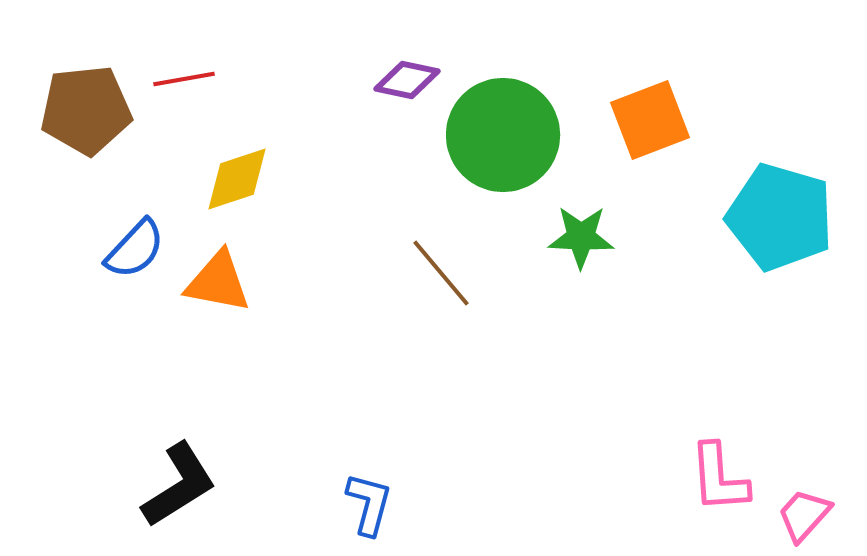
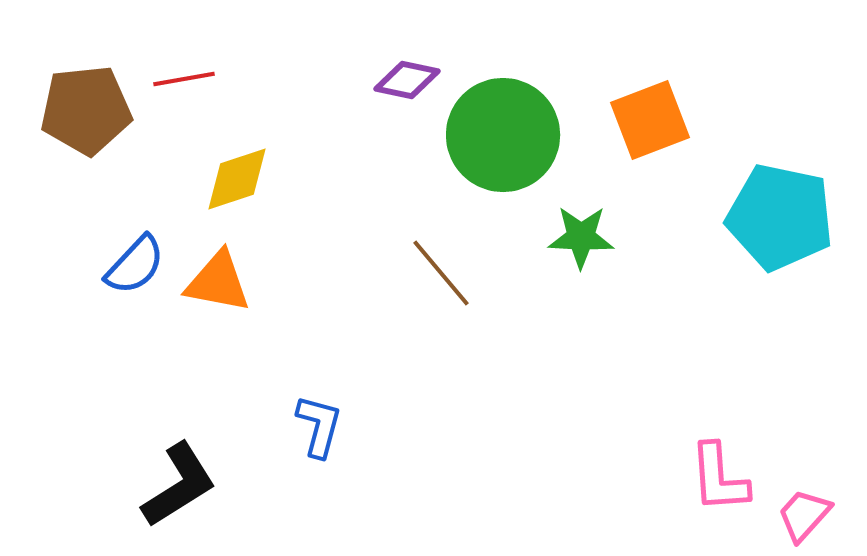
cyan pentagon: rotated 4 degrees counterclockwise
blue semicircle: moved 16 px down
blue L-shape: moved 50 px left, 78 px up
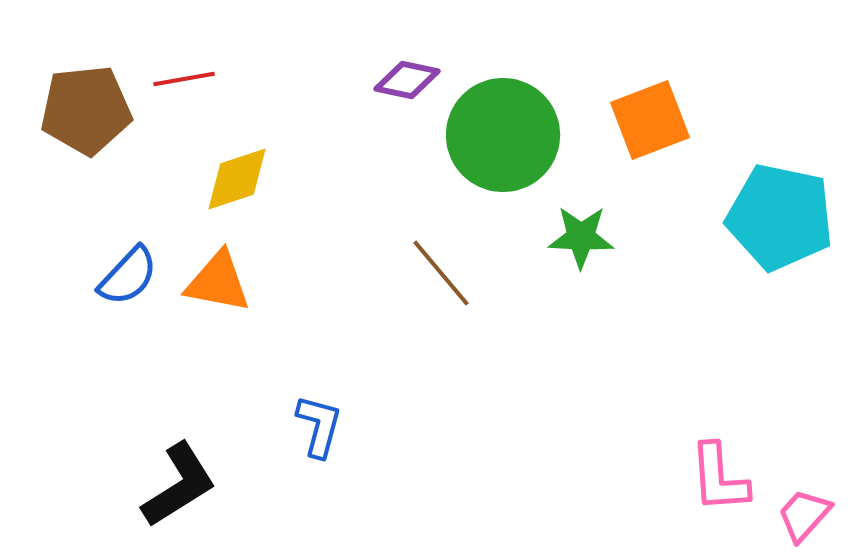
blue semicircle: moved 7 px left, 11 px down
